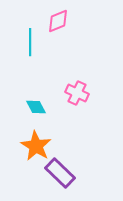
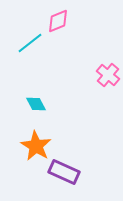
cyan line: moved 1 px down; rotated 52 degrees clockwise
pink cross: moved 31 px right, 18 px up; rotated 15 degrees clockwise
cyan diamond: moved 3 px up
purple rectangle: moved 4 px right, 1 px up; rotated 20 degrees counterclockwise
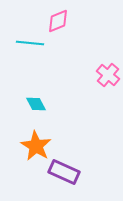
cyan line: rotated 44 degrees clockwise
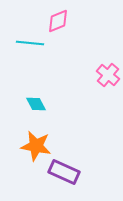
orange star: rotated 20 degrees counterclockwise
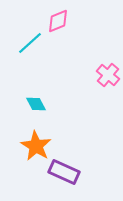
cyan line: rotated 48 degrees counterclockwise
orange star: rotated 20 degrees clockwise
